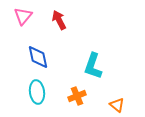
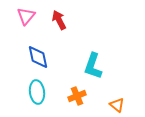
pink triangle: moved 3 px right
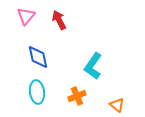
cyan L-shape: rotated 16 degrees clockwise
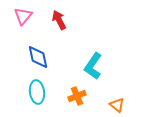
pink triangle: moved 3 px left
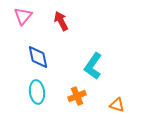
red arrow: moved 2 px right, 1 px down
orange triangle: rotated 21 degrees counterclockwise
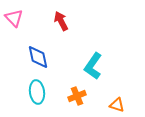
pink triangle: moved 9 px left, 2 px down; rotated 24 degrees counterclockwise
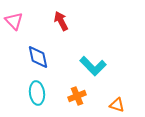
pink triangle: moved 3 px down
cyan L-shape: rotated 80 degrees counterclockwise
cyan ellipse: moved 1 px down
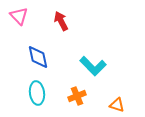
pink triangle: moved 5 px right, 5 px up
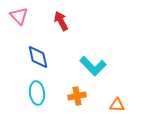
orange cross: rotated 12 degrees clockwise
orange triangle: rotated 14 degrees counterclockwise
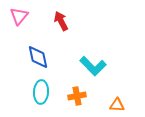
pink triangle: rotated 24 degrees clockwise
cyan ellipse: moved 4 px right, 1 px up; rotated 10 degrees clockwise
